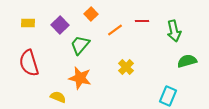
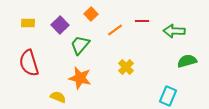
green arrow: rotated 105 degrees clockwise
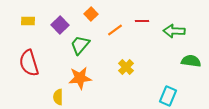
yellow rectangle: moved 2 px up
green semicircle: moved 4 px right; rotated 24 degrees clockwise
orange star: rotated 20 degrees counterclockwise
yellow semicircle: rotated 112 degrees counterclockwise
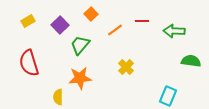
yellow rectangle: rotated 32 degrees counterclockwise
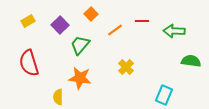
orange star: rotated 15 degrees clockwise
cyan rectangle: moved 4 px left, 1 px up
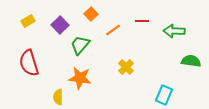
orange line: moved 2 px left
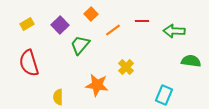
yellow rectangle: moved 1 px left, 3 px down
orange star: moved 17 px right, 7 px down
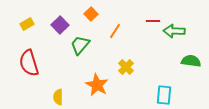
red line: moved 11 px right
orange line: moved 2 px right, 1 px down; rotated 21 degrees counterclockwise
orange star: rotated 20 degrees clockwise
cyan rectangle: rotated 18 degrees counterclockwise
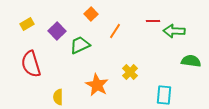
purple square: moved 3 px left, 6 px down
green trapezoid: rotated 25 degrees clockwise
red semicircle: moved 2 px right, 1 px down
yellow cross: moved 4 px right, 5 px down
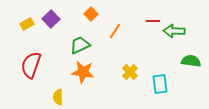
purple square: moved 6 px left, 12 px up
red semicircle: moved 1 px down; rotated 36 degrees clockwise
orange star: moved 14 px left, 13 px up; rotated 20 degrees counterclockwise
cyan rectangle: moved 4 px left, 11 px up; rotated 12 degrees counterclockwise
